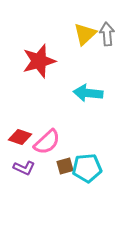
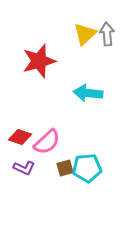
brown square: moved 2 px down
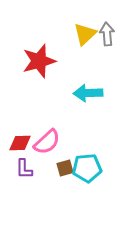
cyan arrow: rotated 8 degrees counterclockwise
red diamond: moved 6 px down; rotated 20 degrees counterclockwise
purple L-shape: moved 1 px down; rotated 65 degrees clockwise
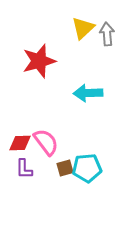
yellow triangle: moved 2 px left, 6 px up
pink semicircle: moved 1 px left; rotated 84 degrees counterclockwise
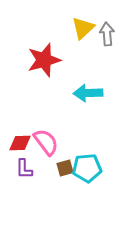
red star: moved 5 px right, 1 px up
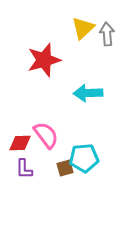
pink semicircle: moved 7 px up
cyan pentagon: moved 3 px left, 10 px up
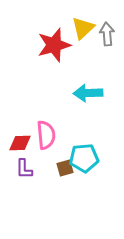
red star: moved 10 px right, 15 px up
pink semicircle: rotated 32 degrees clockwise
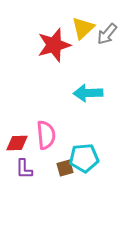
gray arrow: rotated 135 degrees counterclockwise
red diamond: moved 3 px left
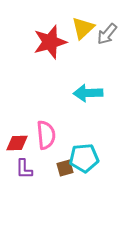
red star: moved 4 px left, 3 px up
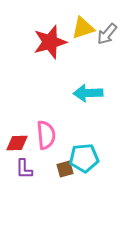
yellow triangle: rotated 25 degrees clockwise
brown square: moved 1 px down
